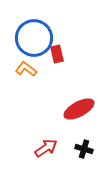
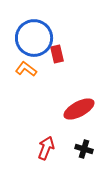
red arrow: rotated 35 degrees counterclockwise
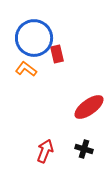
red ellipse: moved 10 px right, 2 px up; rotated 8 degrees counterclockwise
red arrow: moved 1 px left, 3 px down
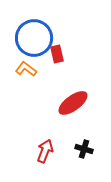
red ellipse: moved 16 px left, 4 px up
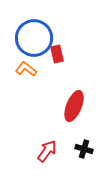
red ellipse: moved 1 px right, 3 px down; rotated 32 degrees counterclockwise
red arrow: moved 2 px right; rotated 15 degrees clockwise
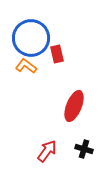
blue circle: moved 3 px left
orange L-shape: moved 3 px up
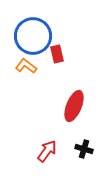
blue circle: moved 2 px right, 2 px up
